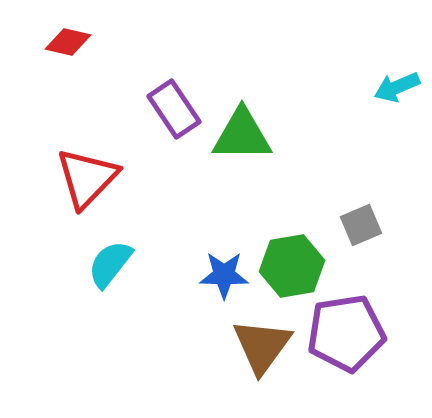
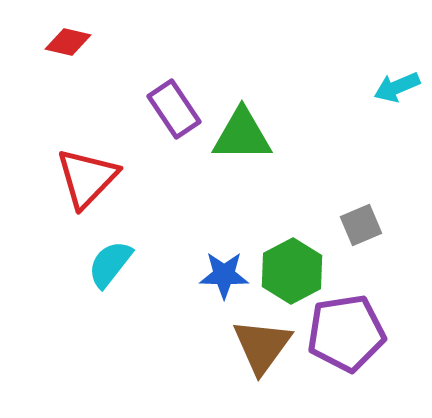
green hexagon: moved 5 px down; rotated 18 degrees counterclockwise
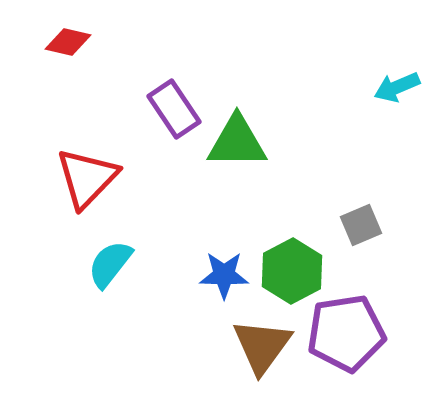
green triangle: moved 5 px left, 7 px down
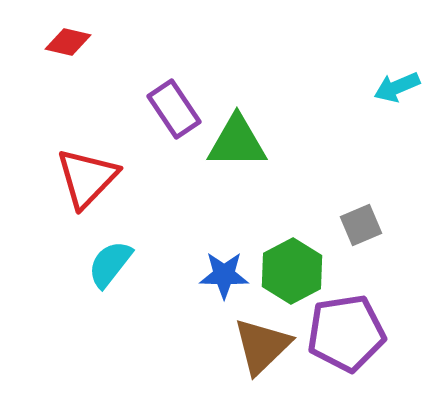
brown triangle: rotated 10 degrees clockwise
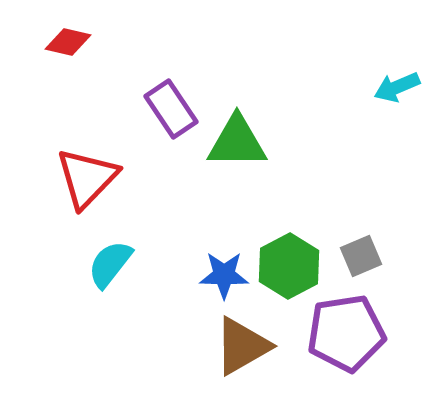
purple rectangle: moved 3 px left
gray square: moved 31 px down
green hexagon: moved 3 px left, 5 px up
brown triangle: moved 20 px left; rotated 14 degrees clockwise
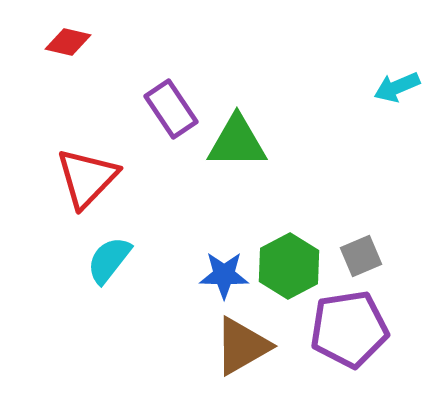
cyan semicircle: moved 1 px left, 4 px up
purple pentagon: moved 3 px right, 4 px up
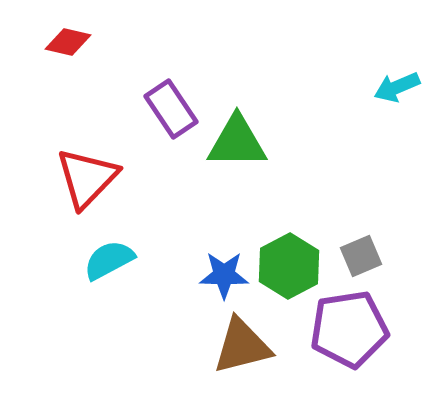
cyan semicircle: rotated 24 degrees clockwise
brown triangle: rotated 16 degrees clockwise
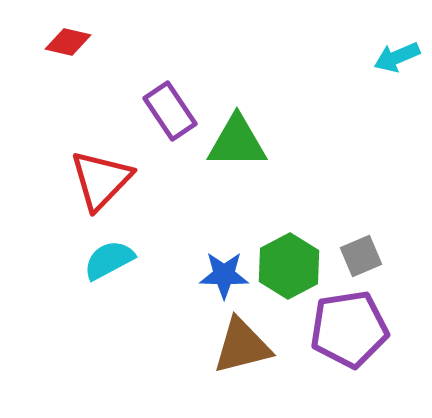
cyan arrow: moved 30 px up
purple rectangle: moved 1 px left, 2 px down
red triangle: moved 14 px right, 2 px down
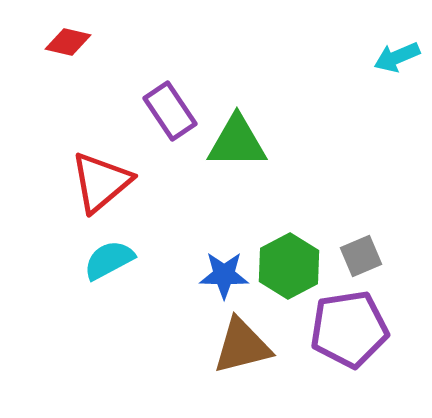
red triangle: moved 2 px down; rotated 6 degrees clockwise
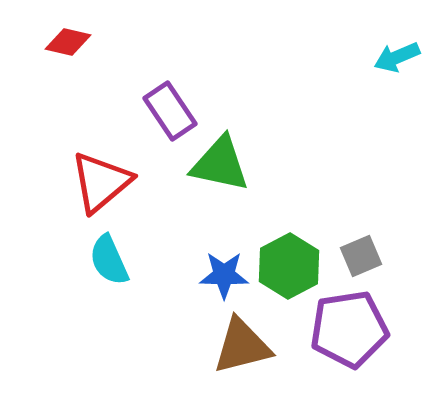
green triangle: moved 17 px left, 22 px down; rotated 12 degrees clockwise
cyan semicircle: rotated 86 degrees counterclockwise
